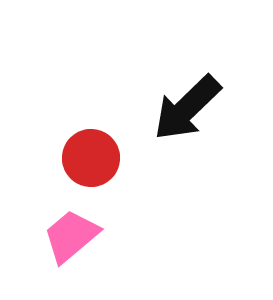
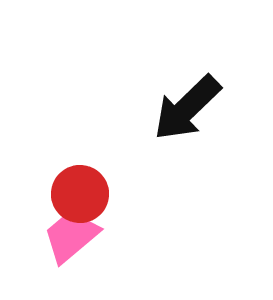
red circle: moved 11 px left, 36 px down
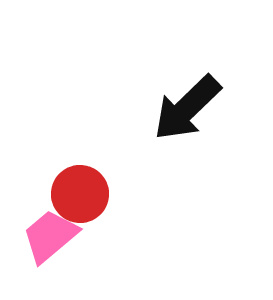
pink trapezoid: moved 21 px left
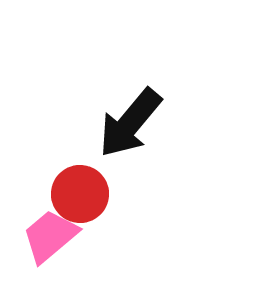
black arrow: moved 57 px left, 15 px down; rotated 6 degrees counterclockwise
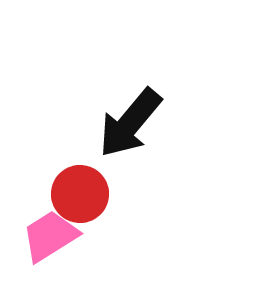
pink trapezoid: rotated 8 degrees clockwise
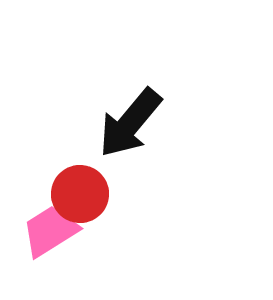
pink trapezoid: moved 5 px up
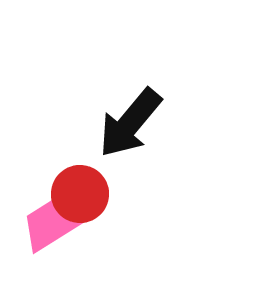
pink trapezoid: moved 6 px up
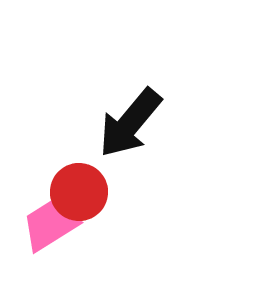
red circle: moved 1 px left, 2 px up
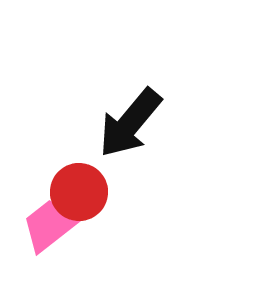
pink trapezoid: rotated 6 degrees counterclockwise
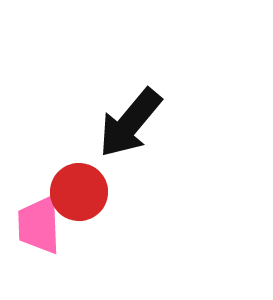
pink trapezoid: moved 11 px left; rotated 54 degrees counterclockwise
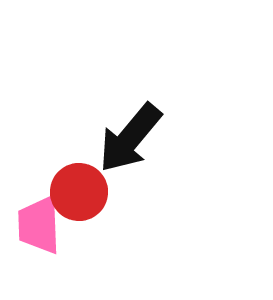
black arrow: moved 15 px down
